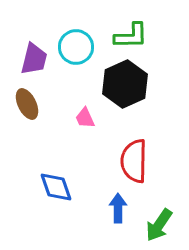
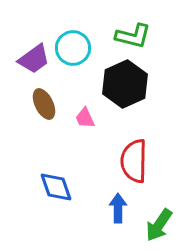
green L-shape: moved 2 px right; rotated 15 degrees clockwise
cyan circle: moved 3 px left, 1 px down
purple trapezoid: rotated 40 degrees clockwise
brown ellipse: moved 17 px right
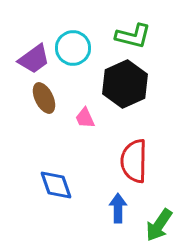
brown ellipse: moved 6 px up
blue diamond: moved 2 px up
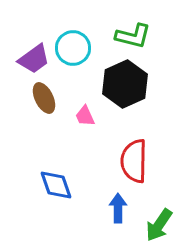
pink trapezoid: moved 2 px up
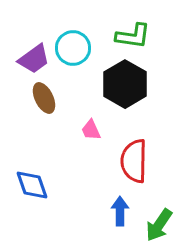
green L-shape: rotated 6 degrees counterclockwise
black hexagon: rotated 6 degrees counterclockwise
pink trapezoid: moved 6 px right, 14 px down
blue diamond: moved 24 px left
blue arrow: moved 2 px right, 3 px down
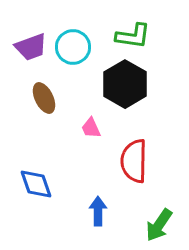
cyan circle: moved 1 px up
purple trapezoid: moved 3 px left, 12 px up; rotated 16 degrees clockwise
pink trapezoid: moved 2 px up
blue diamond: moved 4 px right, 1 px up
blue arrow: moved 22 px left
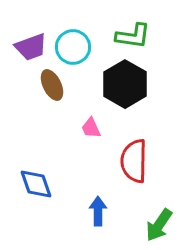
brown ellipse: moved 8 px right, 13 px up
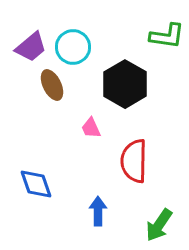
green L-shape: moved 34 px right
purple trapezoid: rotated 20 degrees counterclockwise
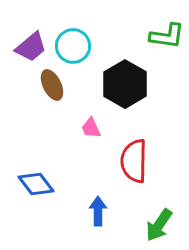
cyan circle: moved 1 px up
blue diamond: rotated 18 degrees counterclockwise
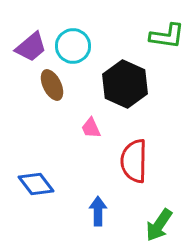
black hexagon: rotated 6 degrees counterclockwise
